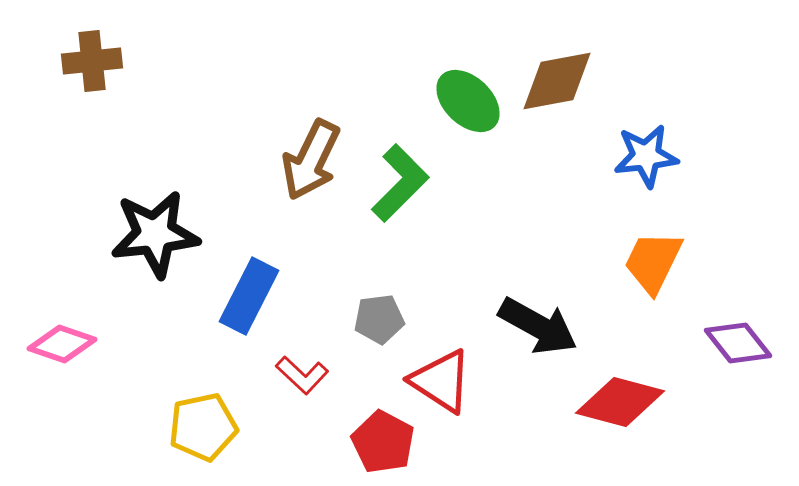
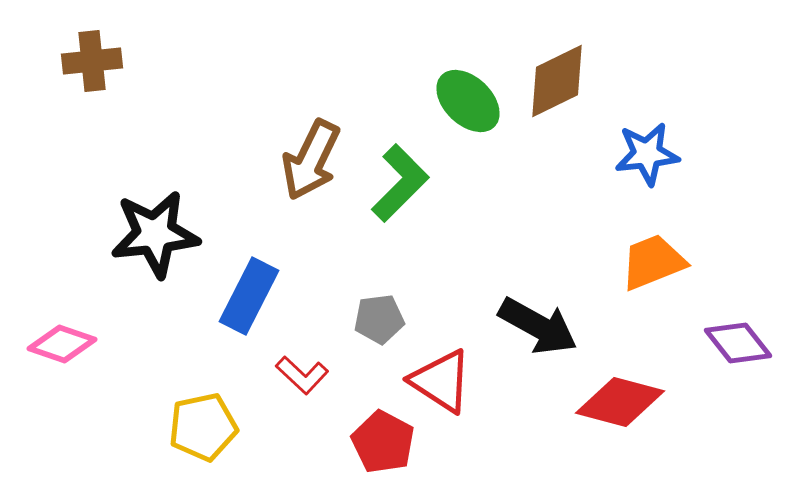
brown diamond: rotated 16 degrees counterclockwise
blue star: moved 1 px right, 2 px up
orange trapezoid: rotated 42 degrees clockwise
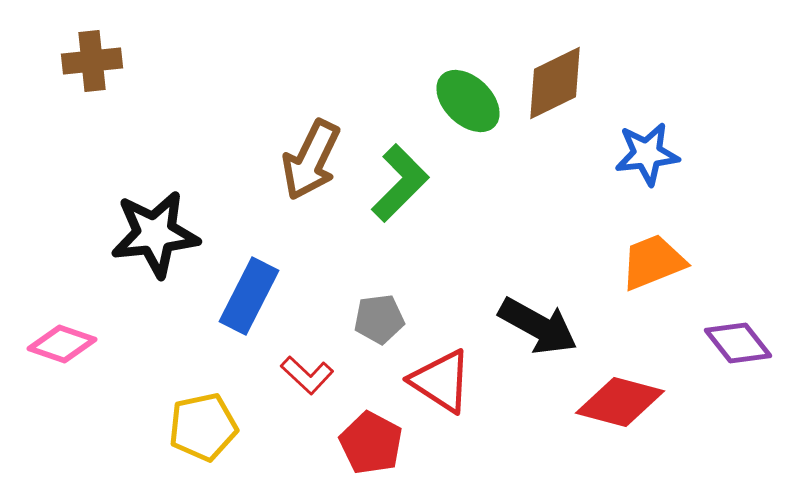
brown diamond: moved 2 px left, 2 px down
red L-shape: moved 5 px right
red pentagon: moved 12 px left, 1 px down
